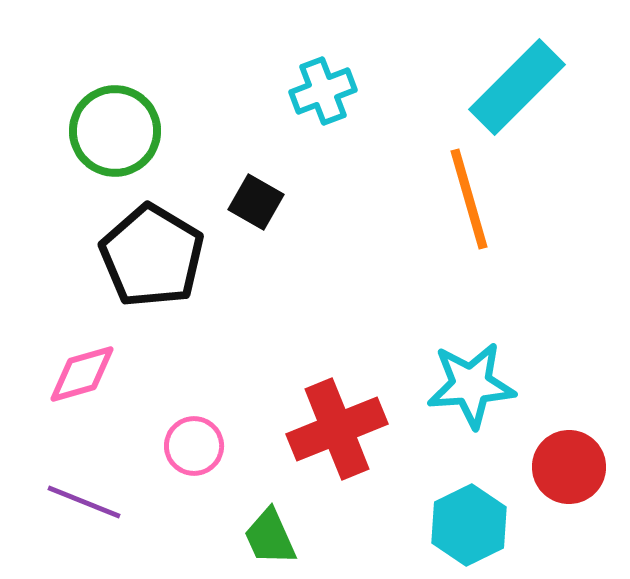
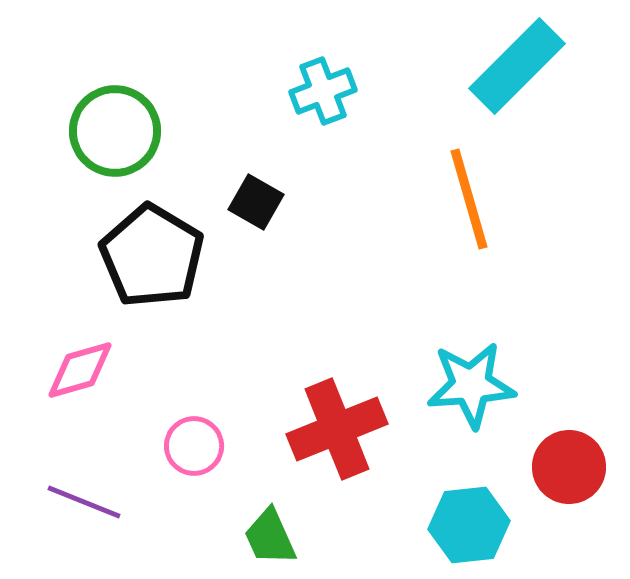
cyan rectangle: moved 21 px up
pink diamond: moved 2 px left, 4 px up
cyan hexagon: rotated 20 degrees clockwise
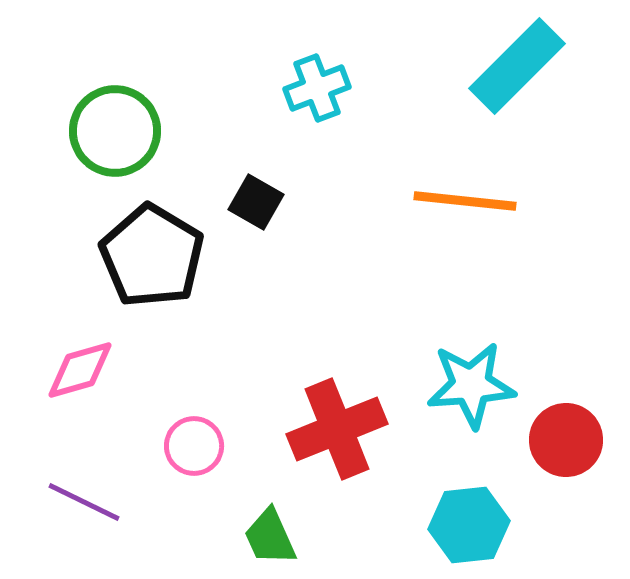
cyan cross: moved 6 px left, 3 px up
orange line: moved 4 px left, 2 px down; rotated 68 degrees counterclockwise
red circle: moved 3 px left, 27 px up
purple line: rotated 4 degrees clockwise
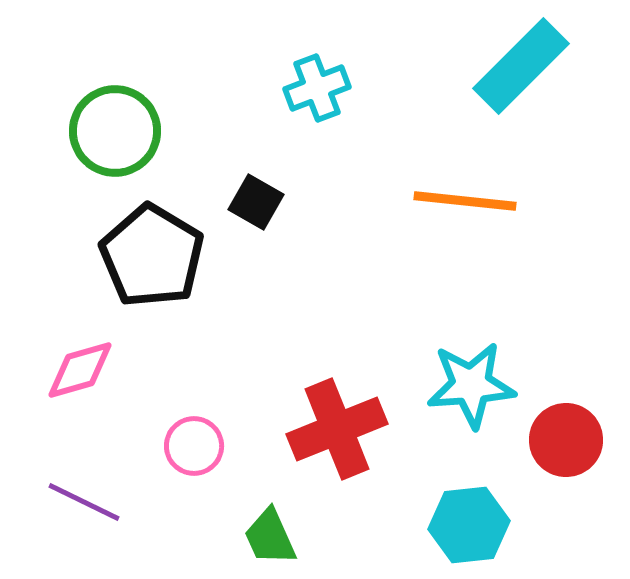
cyan rectangle: moved 4 px right
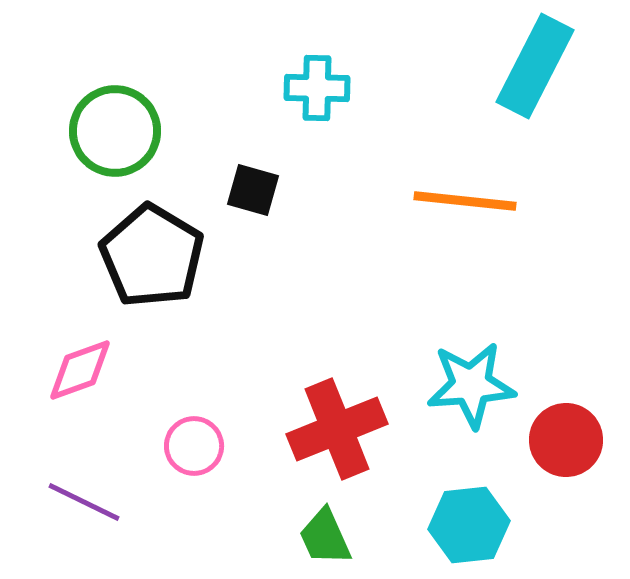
cyan rectangle: moved 14 px right; rotated 18 degrees counterclockwise
cyan cross: rotated 22 degrees clockwise
black square: moved 3 px left, 12 px up; rotated 14 degrees counterclockwise
pink diamond: rotated 4 degrees counterclockwise
green trapezoid: moved 55 px right
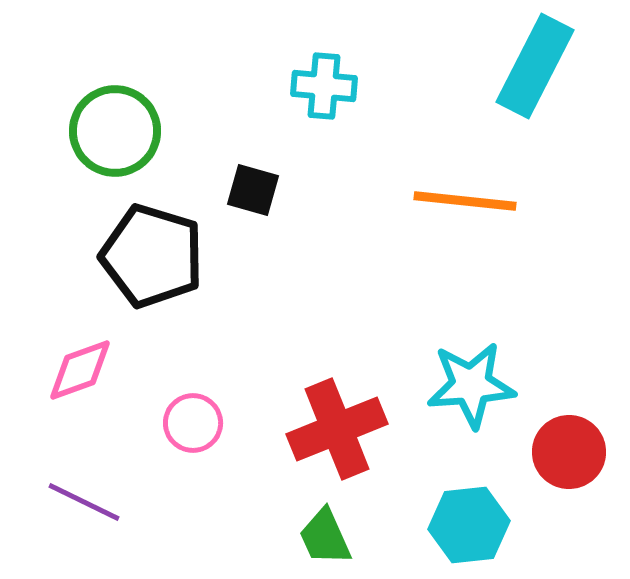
cyan cross: moved 7 px right, 2 px up; rotated 4 degrees clockwise
black pentagon: rotated 14 degrees counterclockwise
red circle: moved 3 px right, 12 px down
pink circle: moved 1 px left, 23 px up
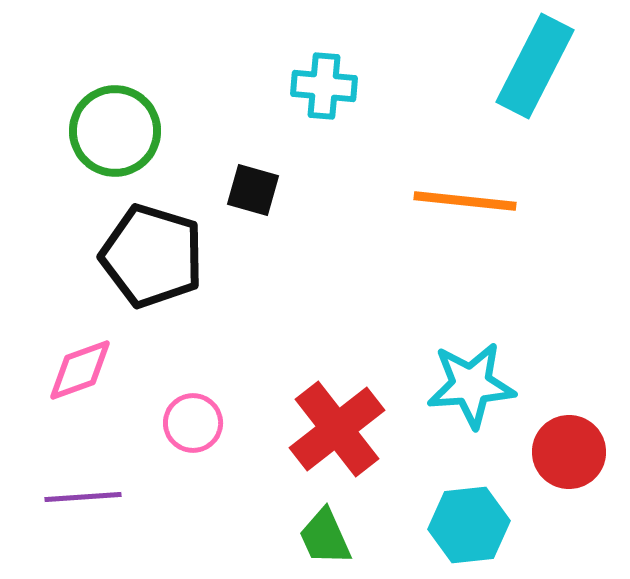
red cross: rotated 16 degrees counterclockwise
purple line: moved 1 px left, 5 px up; rotated 30 degrees counterclockwise
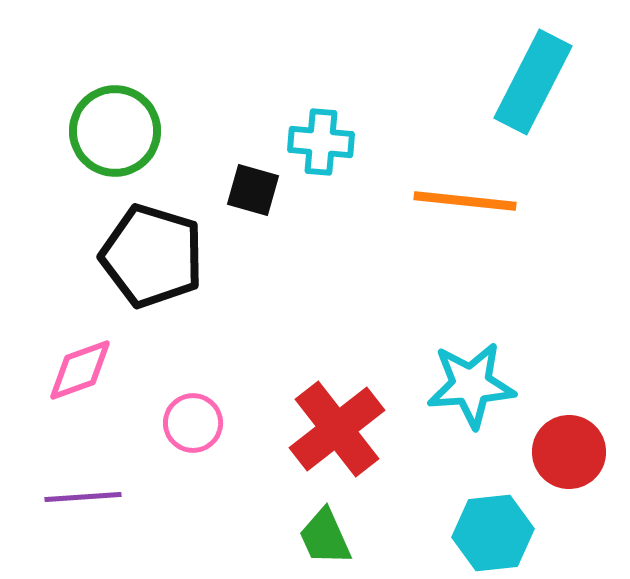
cyan rectangle: moved 2 px left, 16 px down
cyan cross: moved 3 px left, 56 px down
cyan hexagon: moved 24 px right, 8 px down
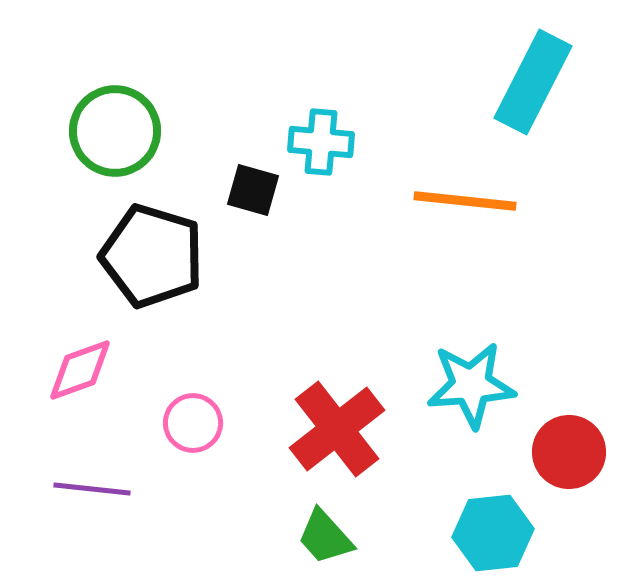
purple line: moved 9 px right, 8 px up; rotated 10 degrees clockwise
green trapezoid: rotated 18 degrees counterclockwise
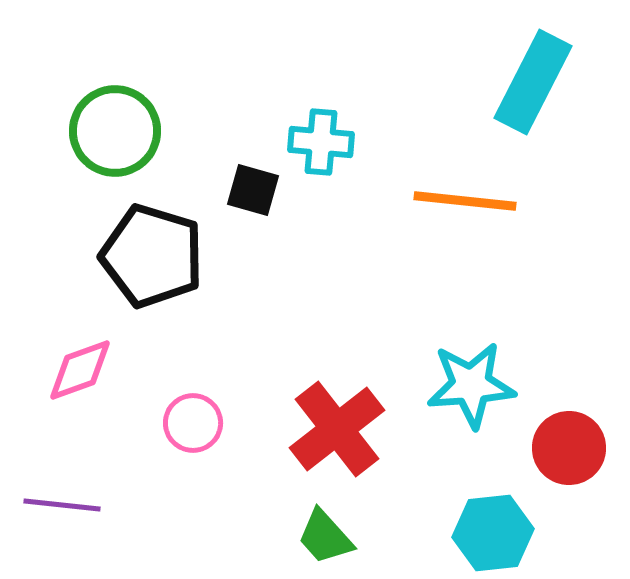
red circle: moved 4 px up
purple line: moved 30 px left, 16 px down
